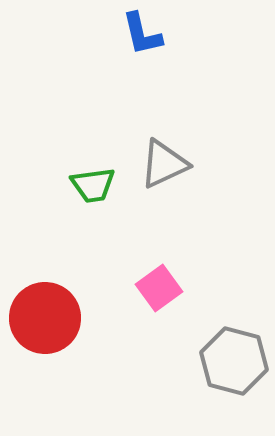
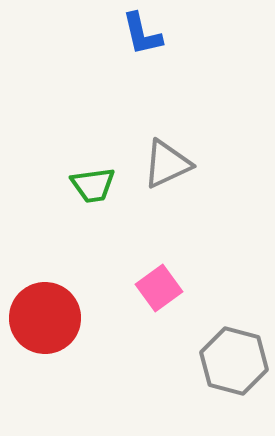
gray triangle: moved 3 px right
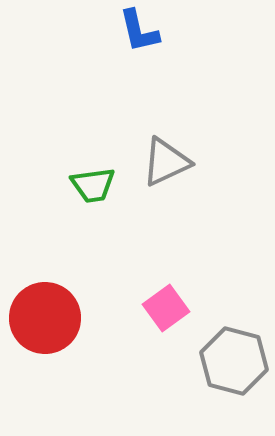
blue L-shape: moved 3 px left, 3 px up
gray triangle: moved 1 px left, 2 px up
pink square: moved 7 px right, 20 px down
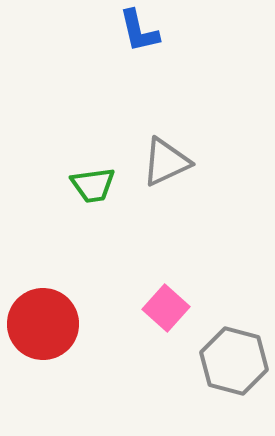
pink square: rotated 12 degrees counterclockwise
red circle: moved 2 px left, 6 px down
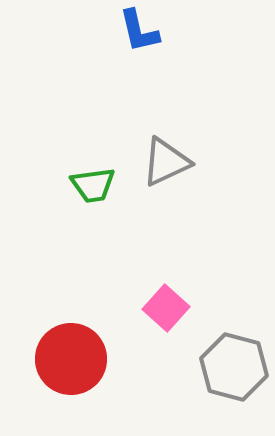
red circle: moved 28 px right, 35 px down
gray hexagon: moved 6 px down
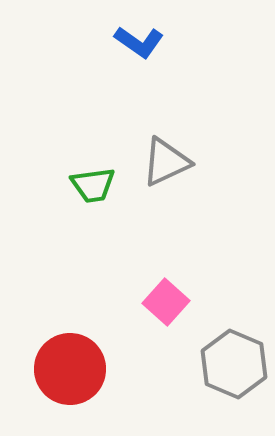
blue L-shape: moved 11 px down; rotated 42 degrees counterclockwise
pink square: moved 6 px up
red circle: moved 1 px left, 10 px down
gray hexagon: moved 3 px up; rotated 8 degrees clockwise
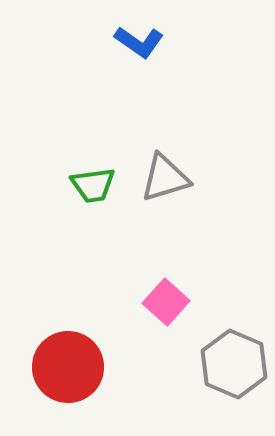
gray triangle: moved 1 px left, 16 px down; rotated 8 degrees clockwise
red circle: moved 2 px left, 2 px up
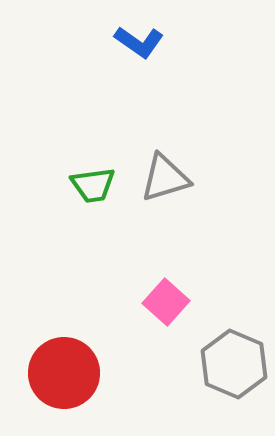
red circle: moved 4 px left, 6 px down
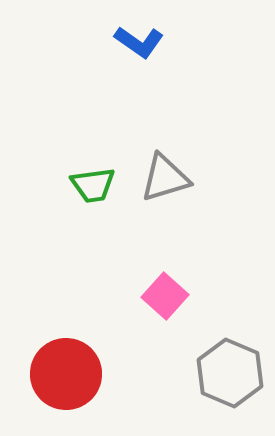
pink square: moved 1 px left, 6 px up
gray hexagon: moved 4 px left, 9 px down
red circle: moved 2 px right, 1 px down
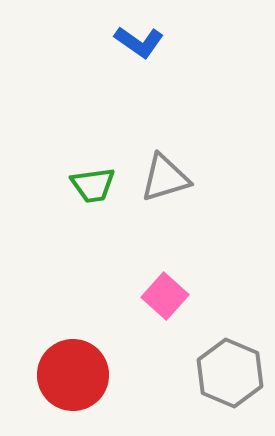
red circle: moved 7 px right, 1 px down
